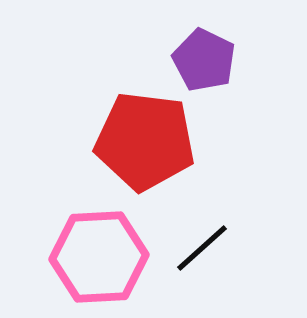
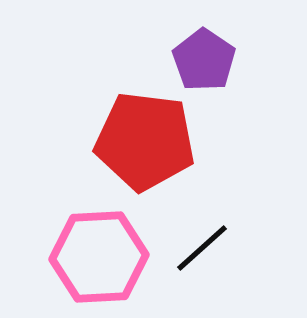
purple pentagon: rotated 8 degrees clockwise
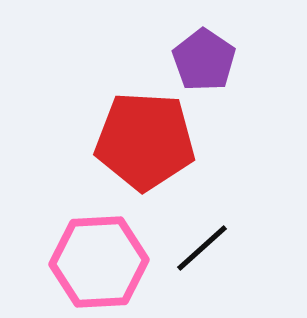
red pentagon: rotated 4 degrees counterclockwise
pink hexagon: moved 5 px down
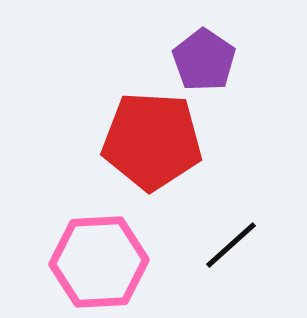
red pentagon: moved 7 px right
black line: moved 29 px right, 3 px up
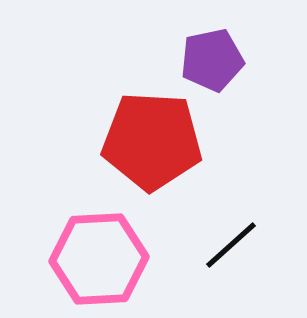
purple pentagon: moved 8 px right; rotated 26 degrees clockwise
pink hexagon: moved 3 px up
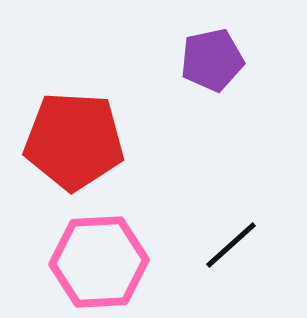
red pentagon: moved 78 px left
pink hexagon: moved 3 px down
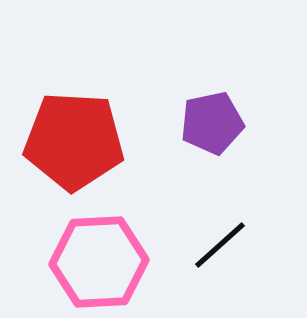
purple pentagon: moved 63 px down
black line: moved 11 px left
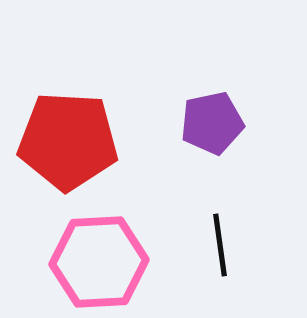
red pentagon: moved 6 px left
black line: rotated 56 degrees counterclockwise
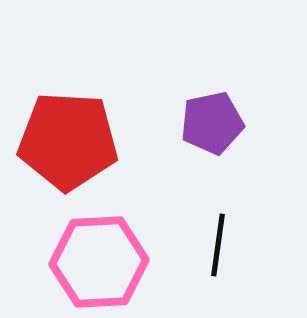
black line: moved 2 px left; rotated 16 degrees clockwise
